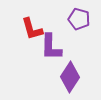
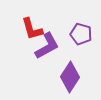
purple pentagon: moved 2 px right, 15 px down
purple L-shape: moved 4 px left, 1 px up; rotated 120 degrees counterclockwise
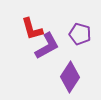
purple pentagon: moved 1 px left
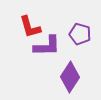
red L-shape: moved 2 px left, 2 px up
purple L-shape: rotated 28 degrees clockwise
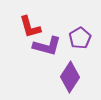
purple pentagon: moved 4 px down; rotated 25 degrees clockwise
purple L-shape: rotated 16 degrees clockwise
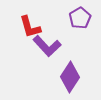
purple pentagon: moved 20 px up
purple L-shape: rotated 32 degrees clockwise
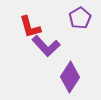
purple L-shape: moved 1 px left
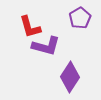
purple L-shape: rotated 32 degrees counterclockwise
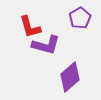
purple L-shape: moved 1 px up
purple diamond: rotated 16 degrees clockwise
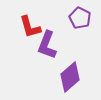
purple pentagon: rotated 15 degrees counterclockwise
purple L-shape: moved 1 px right; rotated 96 degrees clockwise
